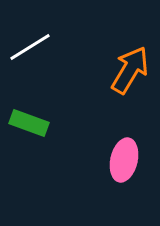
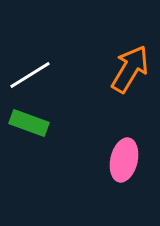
white line: moved 28 px down
orange arrow: moved 1 px up
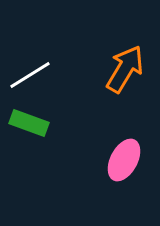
orange arrow: moved 5 px left
pink ellipse: rotated 15 degrees clockwise
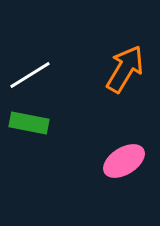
green rectangle: rotated 9 degrees counterclockwise
pink ellipse: moved 1 px down; rotated 30 degrees clockwise
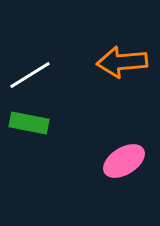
orange arrow: moved 3 px left, 7 px up; rotated 126 degrees counterclockwise
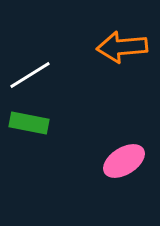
orange arrow: moved 15 px up
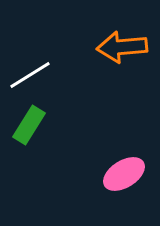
green rectangle: moved 2 px down; rotated 69 degrees counterclockwise
pink ellipse: moved 13 px down
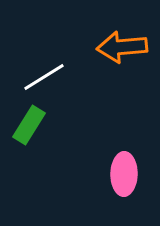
white line: moved 14 px right, 2 px down
pink ellipse: rotated 57 degrees counterclockwise
